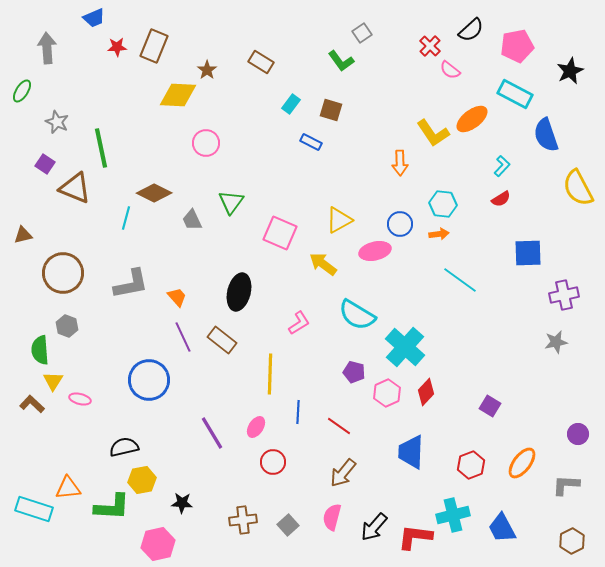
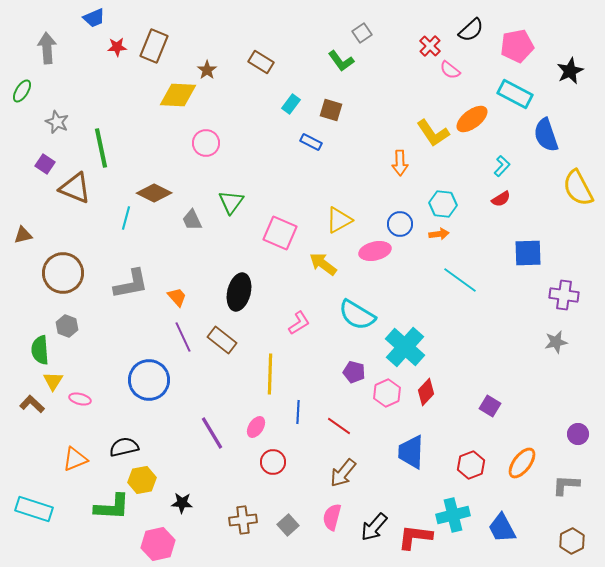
purple cross at (564, 295): rotated 20 degrees clockwise
orange triangle at (68, 488): moved 7 px right, 29 px up; rotated 16 degrees counterclockwise
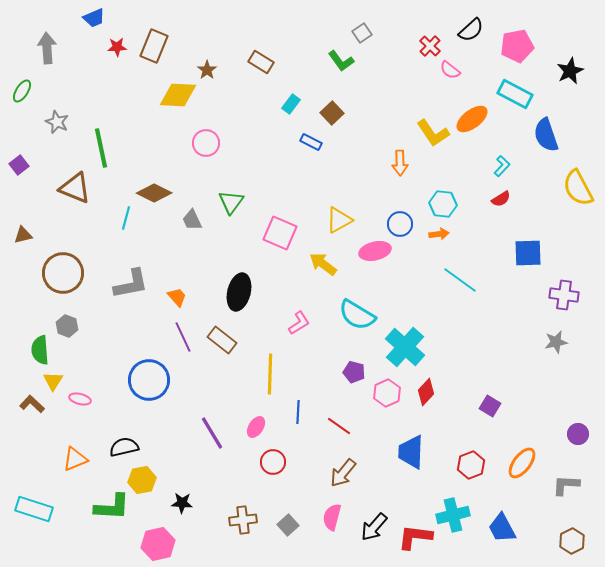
brown square at (331, 110): moved 1 px right, 3 px down; rotated 30 degrees clockwise
purple square at (45, 164): moved 26 px left, 1 px down; rotated 18 degrees clockwise
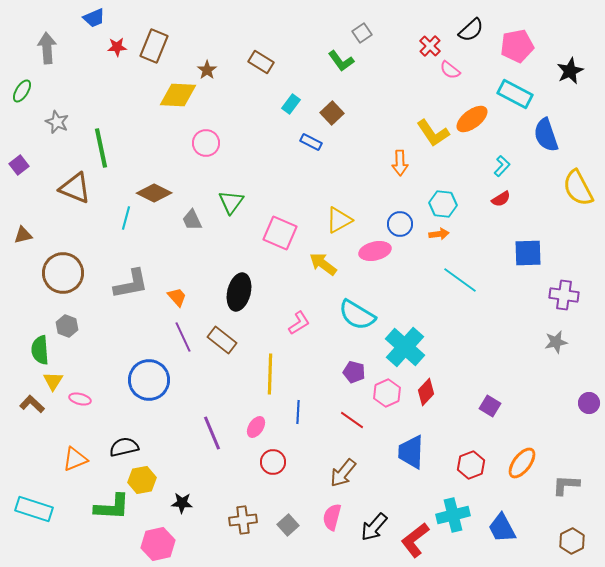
red line at (339, 426): moved 13 px right, 6 px up
purple line at (212, 433): rotated 8 degrees clockwise
purple circle at (578, 434): moved 11 px right, 31 px up
red L-shape at (415, 537): moved 3 px down; rotated 45 degrees counterclockwise
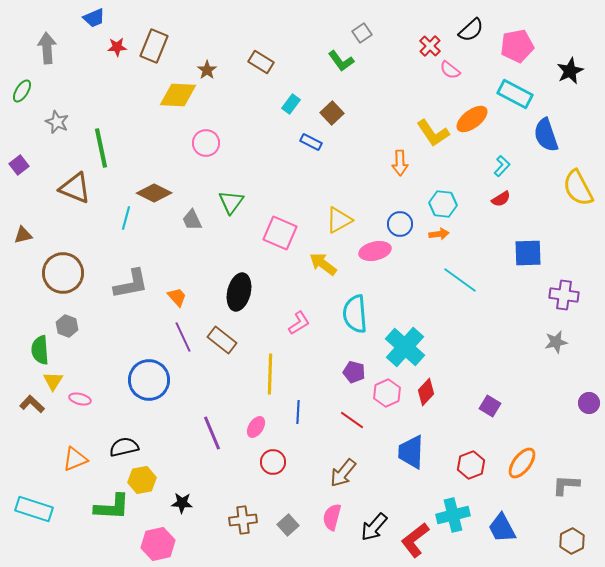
cyan semicircle at (357, 315): moved 2 px left, 1 px up; rotated 54 degrees clockwise
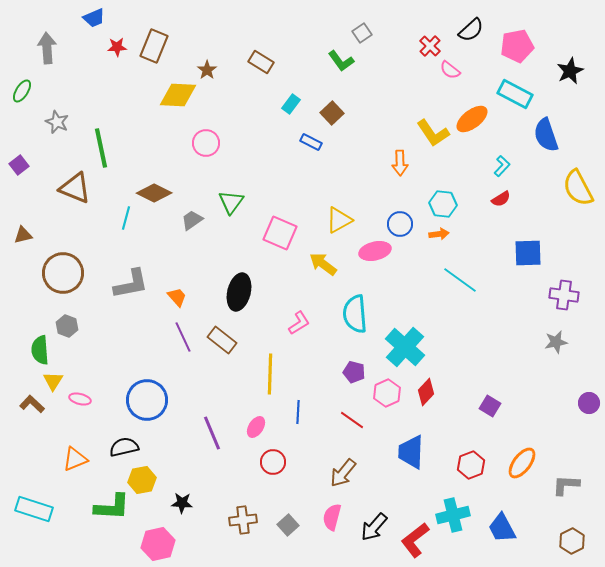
gray trapezoid at (192, 220): rotated 80 degrees clockwise
blue circle at (149, 380): moved 2 px left, 20 px down
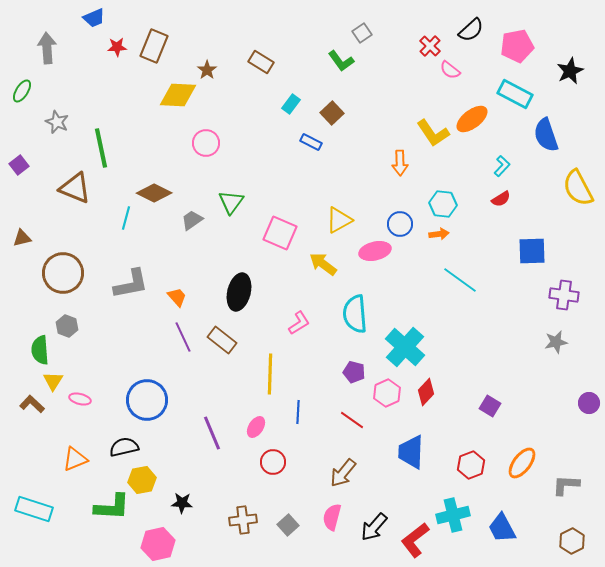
brown triangle at (23, 235): moved 1 px left, 3 px down
blue square at (528, 253): moved 4 px right, 2 px up
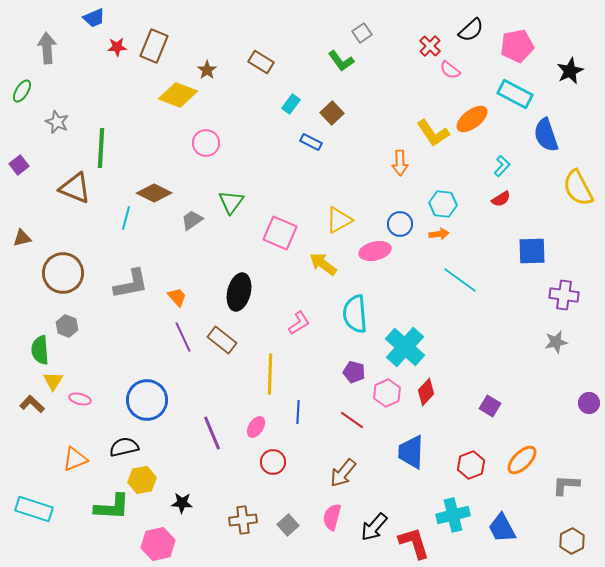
yellow diamond at (178, 95): rotated 18 degrees clockwise
green line at (101, 148): rotated 15 degrees clockwise
orange ellipse at (522, 463): moved 3 px up; rotated 8 degrees clockwise
red L-shape at (415, 540): moved 1 px left, 3 px down; rotated 111 degrees clockwise
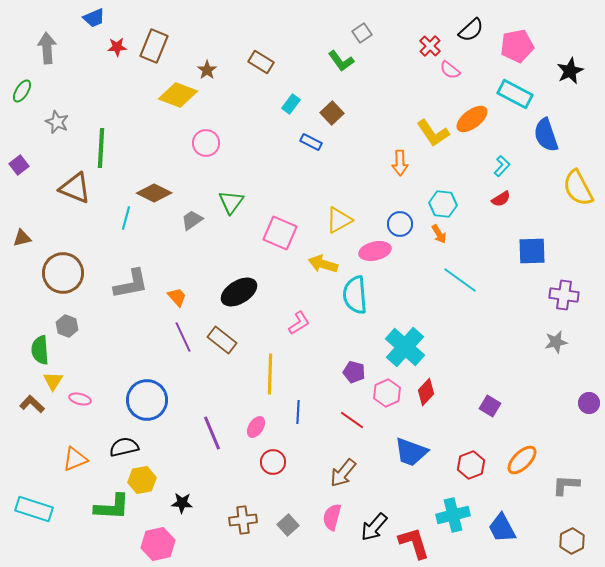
orange arrow at (439, 234): rotated 66 degrees clockwise
yellow arrow at (323, 264): rotated 20 degrees counterclockwise
black ellipse at (239, 292): rotated 45 degrees clockwise
cyan semicircle at (355, 314): moved 19 px up
blue trapezoid at (411, 452): rotated 72 degrees counterclockwise
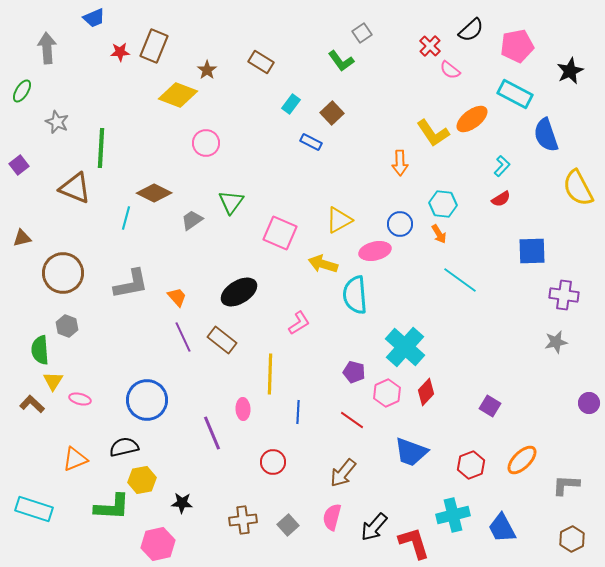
red star at (117, 47): moved 3 px right, 5 px down
pink ellipse at (256, 427): moved 13 px left, 18 px up; rotated 35 degrees counterclockwise
brown hexagon at (572, 541): moved 2 px up
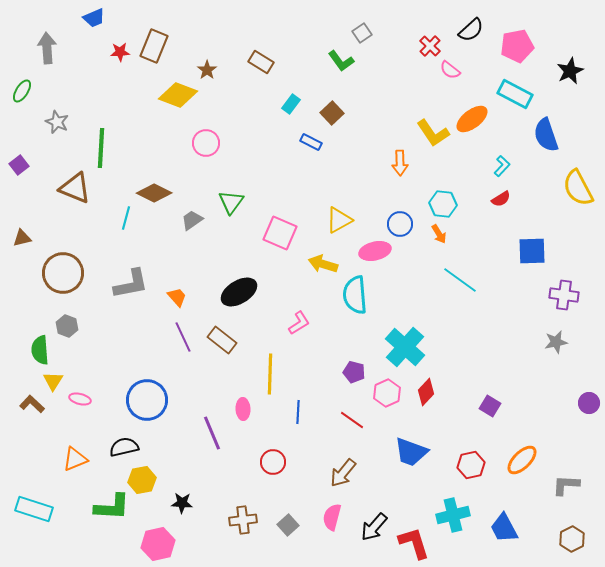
red hexagon at (471, 465): rotated 8 degrees clockwise
blue trapezoid at (502, 528): moved 2 px right
